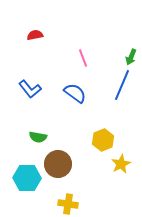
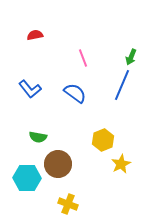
yellow cross: rotated 12 degrees clockwise
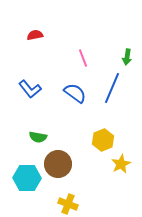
green arrow: moved 4 px left; rotated 14 degrees counterclockwise
blue line: moved 10 px left, 3 px down
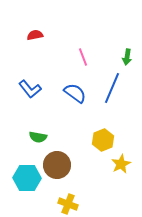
pink line: moved 1 px up
brown circle: moved 1 px left, 1 px down
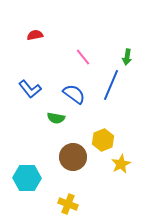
pink line: rotated 18 degrees counterclockwise
blue line: moved 1 px left, 3 px up
blue semicircle: moved 1 px left, 1 px down
green semicircle: moved 18 px right, 19 px up
brown circle: moved 16 px right, 8 px up
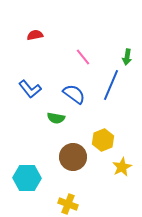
yellow star: moved 1 px right, 3 px down
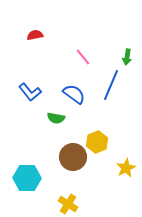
blue L-shape: moved 3 px down
yellow hexagon: moved 6 px left, 2 px down
yellow star: moved 4 px right, 1 px down
yellow cross: rotated 12 degrees clockwise
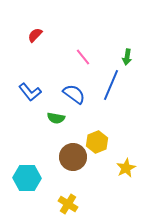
red semicircle: rotated 35 degrees counterclockwise
